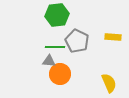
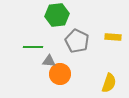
green line: moved 22 px left
yellow semicircle: rotated 42 degrees clockwise
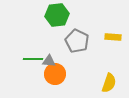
green line: moved 12 px down
orange circle: moved 5 px left
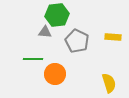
gray triangle: moved 4 px left, 29 px up
yellow semicircle: rotated 36 degrees counterclockwise
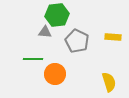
yellow semicircle: moved 1 px up
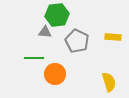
green line: moved 1 px right, 1 px up
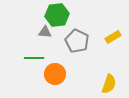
yellow rectangle: rotated 35 degrees counterclockwise
yellow semicircle: moved 2 px down; rotated 36 degrees clockwise
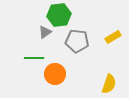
green hexagon: moved 2 px right
gray triangle: rotated 40 degrees counterclockwise
gray pentagon: rotated 20 degrees counterclockwise
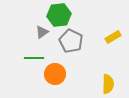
gray triangle: moved 3 px left
gray pentagon: moved 6 px left; rotated 20 degrees clockwise
yellow semicircle: moved 1 px left; rotated 18 degrees counterclockwise
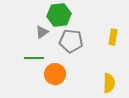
yellow rectangle: rotated 49 degrees counterclockwise
gray pentagon: rotated 20 degrees counterclockwise
yellow semicircle: moved 1 px right, 1 px up
